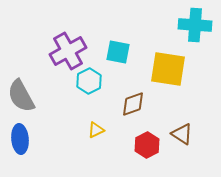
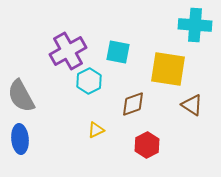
brown triangle: moved 10 px right, 29 px up
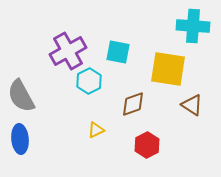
cyan cross: moved 2 px left, 1 px down
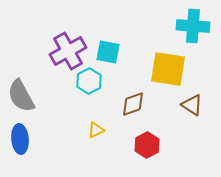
cyan square: moved 10 px left
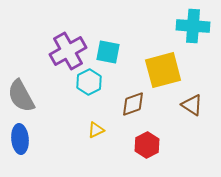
yellow square: moved 5 px left, 1 px down; rotated 24 degrees counterclockwise
cyan hexagon: moved 1 px down
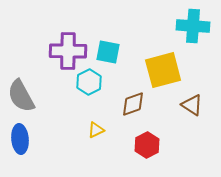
purple cross: rotated 30 degrees clockwise
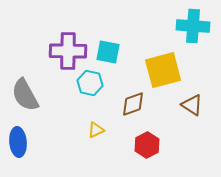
cyan hexagon: moved 1 px right, 1 px down; rotated 20 degrees counterclockwise
gray semicircle: moved 4 px right, 1 px up
blue ellipse: moved 2 px left, 3 px down
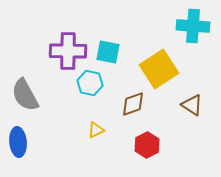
yellow square: moved 4 px left, 1 px up; rotated 18 degrees counterclockwise
